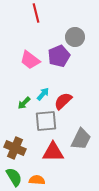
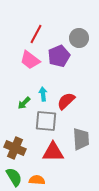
red line: moved 21 px down; rotated 42 degrees clockwise
gray circle: moved 4 px right, 1 px down
cyan arrow: rotated 48 degrees counterclockwise
red semicircle: moved 3 px right
gray square: rotated 10 degrees clockwise
gray trapezoid: rotated 30 degrees counterclockwise
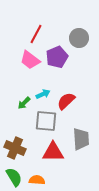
purple pentagon: moved 2 px left, 1 px down
cyan arrow: rotated 72 degrees clockwise
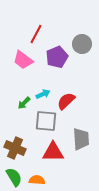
gray circle: moved 3 px right, 6 px down
pink trapezoid: moved 7 px left
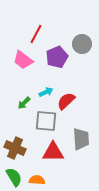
cyan arrow: moved 3 px right, 2 px up
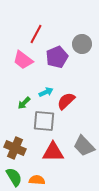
gray square: moved 2 px left
gray trapezoid: moved 3 px right, 7 px down; rotated 140 degrees clockwise
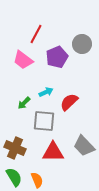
red semicircle: moved 3 px right, 1 px down
orange semicircle: rotated 63 degrees clockwise
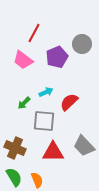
red line: moved 2 px left, 1 px up
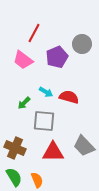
cyan arrow: rotated 56 degrees clockwise
red semicircle: moved 5 px up; rotated 60 degrees clockwise
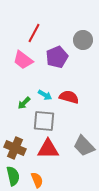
gray circle: moved 1 px right, 4 px up
cyan arrow: moved 1 px left, 3 px down
red triangle: moved 5 px left, 3 px up
green semicircle: moved 1 px left, 1 px up; rotated 18 degrees clockwise
